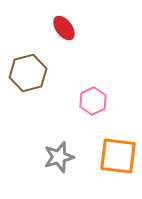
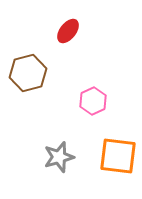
red ellipse: moved 4 px right, 3 px down; rotated 75 degrees clockwise
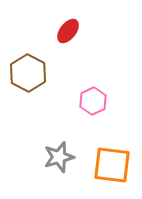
brown hexagon: rotated 18 degrees counterclockwise
orange square: moved 6 px left, 9 px down
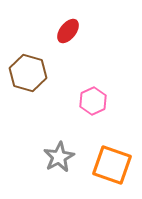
brown hexagon: rotated 12 degrees counterclockwise
gray star: rotated 12 degrees counterclockwise
orange square: rotated 12 degrees clockwise
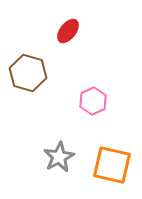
orange square: rotated 6 degrees counterclockwise
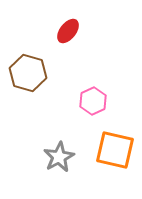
orange square: moved 3 px right, 15 px up
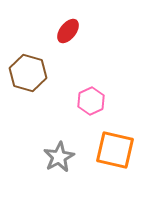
pink hexagon: moved 2 px left
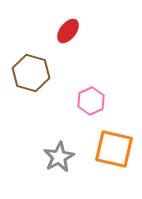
brown hexagon: moved 3 px right
orange square: moved 1 px left, 1 px up
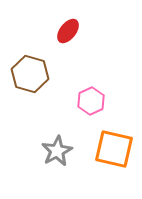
brown hexagon: moved 1 px left, 1 px down
gray star: moved 2 px left, 6 px up
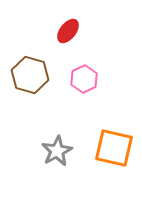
brown hexagon: moved 1 px down
pink hexagon: moved 7 px left, 22 px up
orange square: moved 1 px up
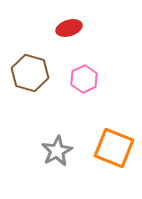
red ellipse: moved 1 px right, 3 px up; rotated 35 degrees clockwise
brown hexagon: moved 2 px up
orange square: rotated 9 degrees clockwise
